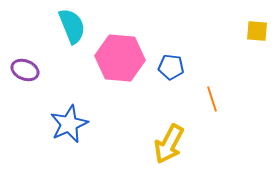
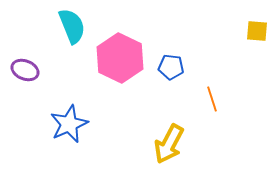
pink hexagon: rotated 21 degrees clockwise
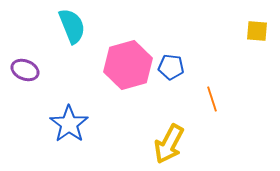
pink hexagon: moved 8 px right, 7 px down; rotated 18 degrees clockwise
blue star: rotated 12 degrees counterclockwise
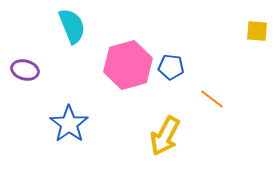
purple ellipse: rotated 8 degrees counterclockwise
orange line: rotated 35 degrees counterclockwise
yellow arrow: moved 4 px left, 8 px up
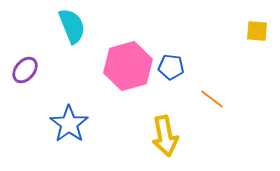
pink hexagon: moved 1 px down
purple ellipse: rotated 64 degrees counterclockwise
yellow arrow: rotated 39 degrees counterclockwise
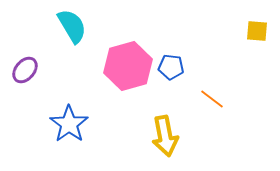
cyan semicircle: rotated 9 degrees counterclockwise
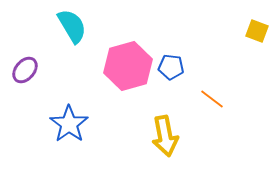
yellow square: rotated 15 degrees clockwise
